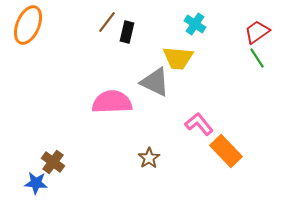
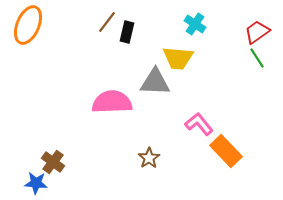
gray triangle: rotated 24 degrees counterclockwise
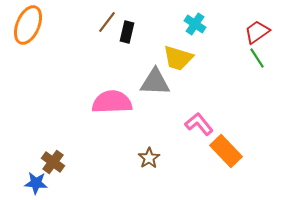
yellow trapezoid: rotated 12 degrees clockwise
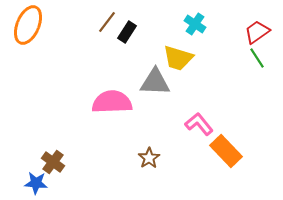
black rectangle: rotated 20 degrees clockwise
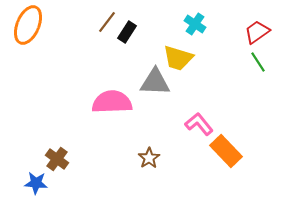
green line: moved 1 px right, 4 px down
brown cross: moved 4 px right, 3 px up
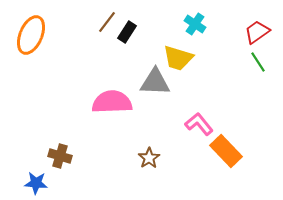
orange ellipse: moved 3 px right, 10 px down
brown cross: moved 3 px right, 3 px up; rotated 20 degrees counterclockwise
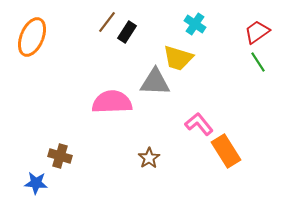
orange ellipse: moved 1 px right, 2 px down
orange rectangle: rotated 12 degrees clockwise
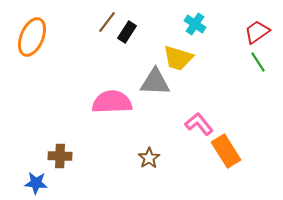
brown cross: rotated 15 degrees counterclockwise
